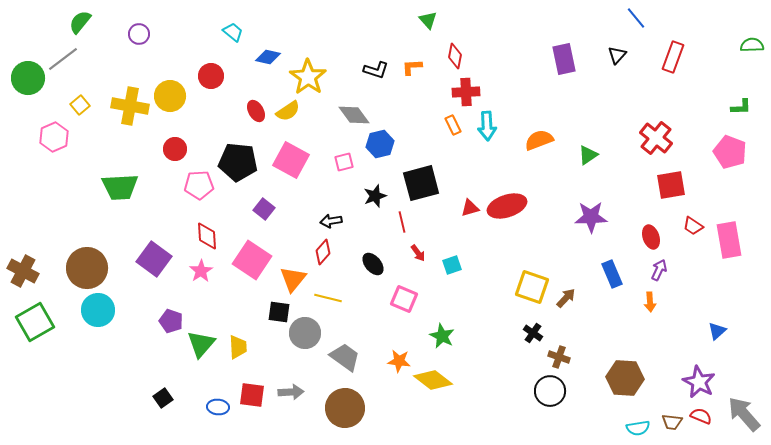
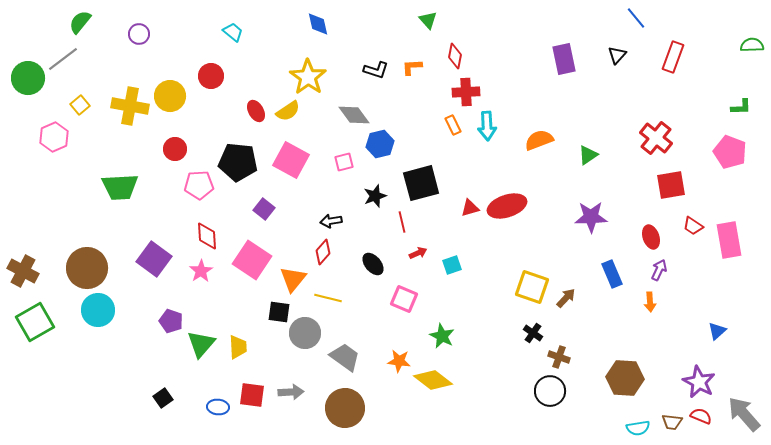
blue diamond at (268, 57): moved 50 px right, 33 px up; rotated 65 degrees clockwise
red arrow at (418, 253): rotated 78 degrees counterclockwise
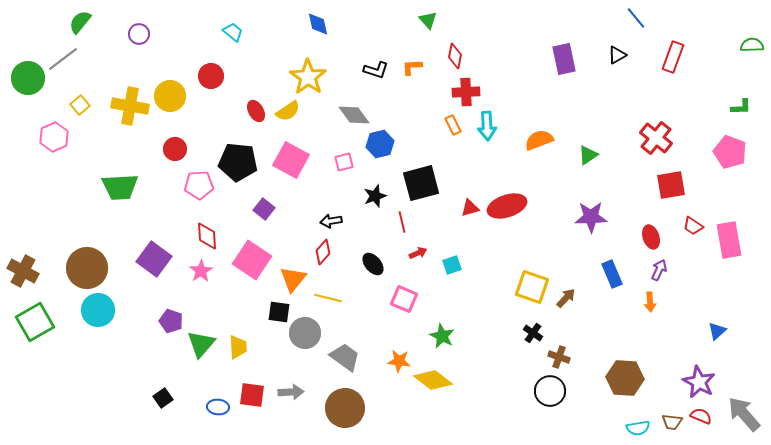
black triangle at (617, 55): rotated 18 degrees clockwise
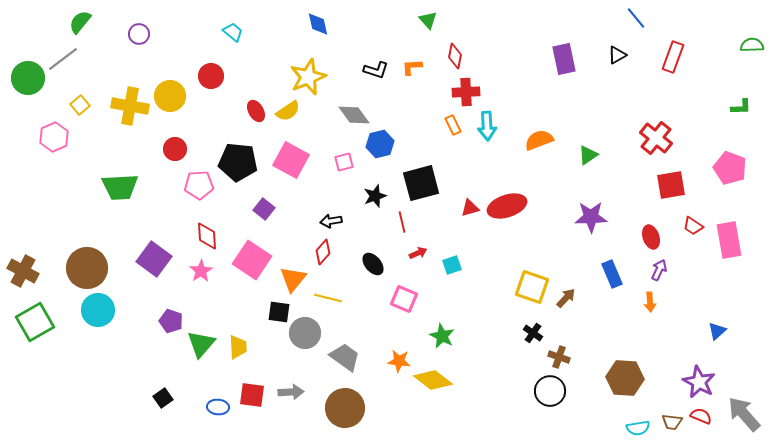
yellow star at (308, 77): rotated 15 degrees clockwise
pink pentagon at (730, 152): moved 16 px down
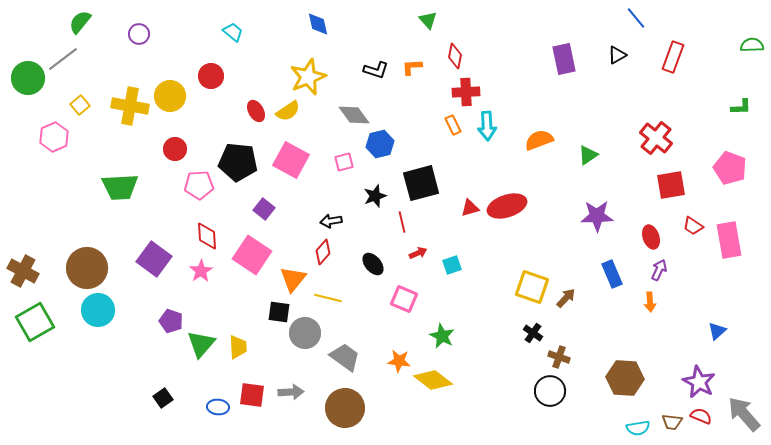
purple star at (591, 217): moved 6 px right, 1 px up
pink square at (252, 260): moved 5 px up
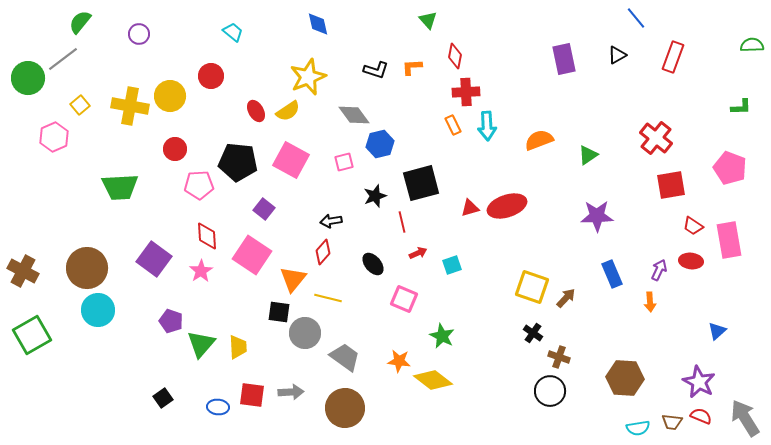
red ellipse at (651, 237): moved 40 px right, 24 px down; rotated 65 degrees counterclockwise
green square at (35, 322): moved 3 px left, 13 px down
gray arrow at (744, 414): moved 1 px right, 4 px down; rotated 9 degrees clockwise
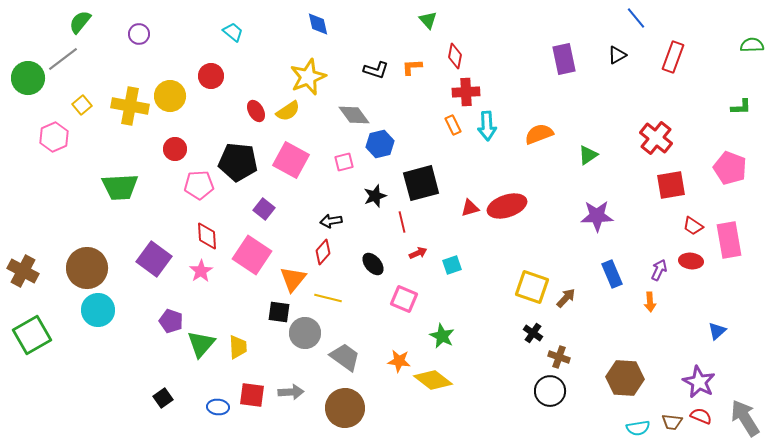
yellow square at (80, 105): moved 2 px right
orange semicircle at (539, 140): moved 6 px up
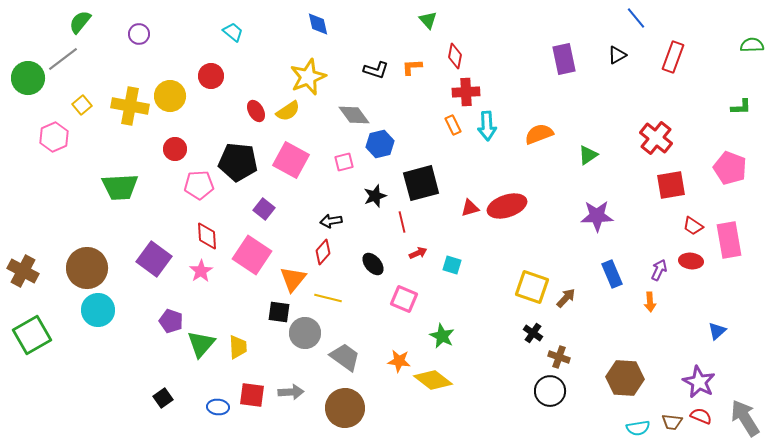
cyan square at (452, 265): rotated 36 degrees clockwise
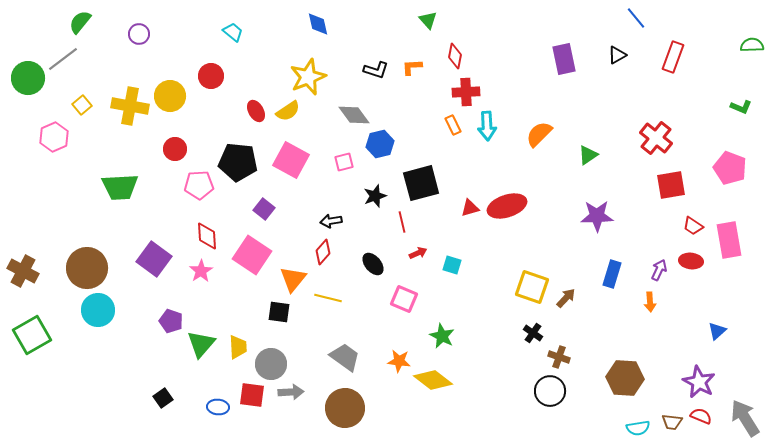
green L-shape at (741, 107): rotated 25 degrees clockwise
orange semicircle at (539, 134): rotated 24 degrees counterclockwise
blue rectangle at (612, 274): rotated 40 degrees clockwise
gray circle at (305, 333): moved 34 px left, 31 px down
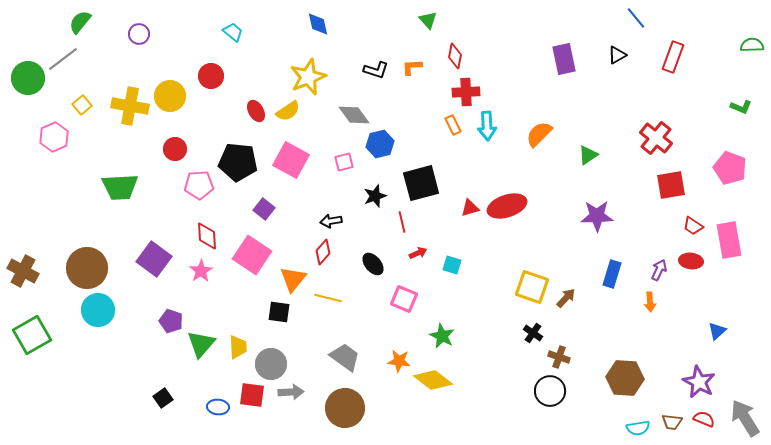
red semicircle at (701, 416): moved 3 px right, 3 px down
